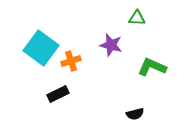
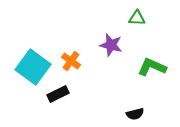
cyan square: moved 8 px left, 19 px down
orange cross: rotated 36 degrees counterclockwise
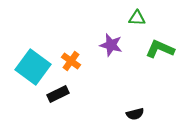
green L-shape: moved 8 px right, 18 px up
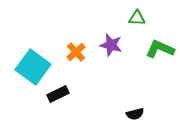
orange cross: moved 5 px right, 9 px up; rotated 12 degrees clockwise
